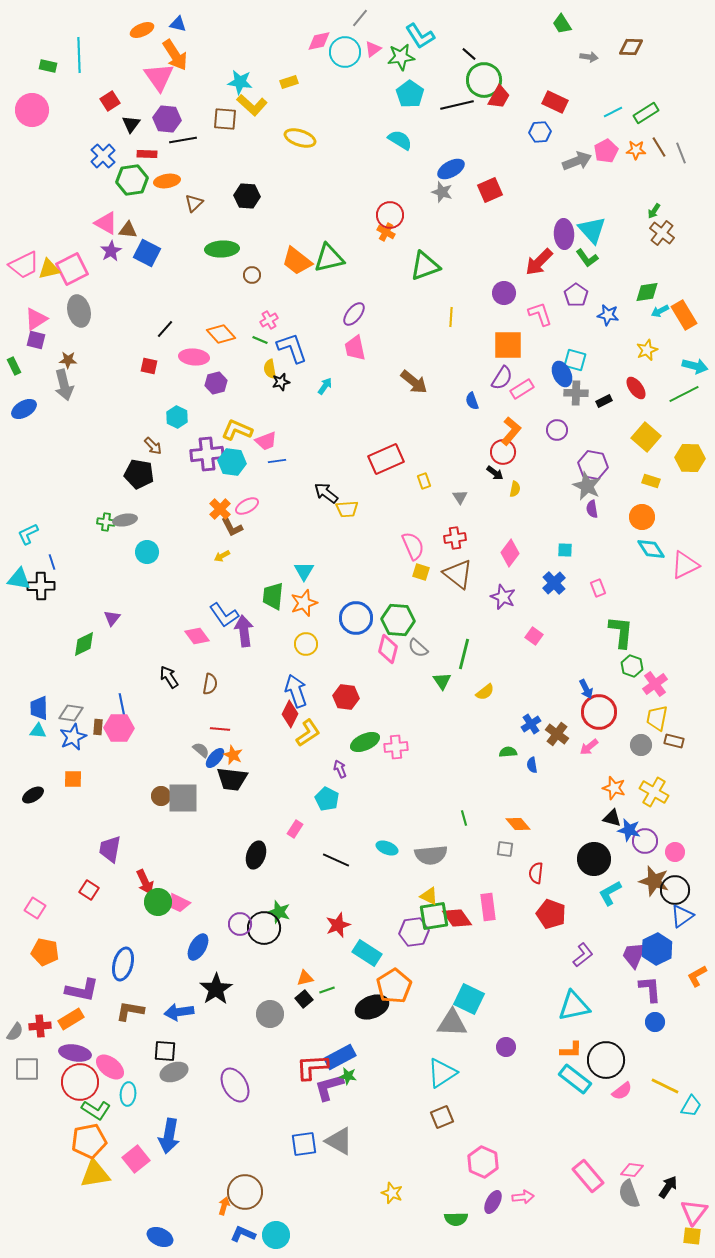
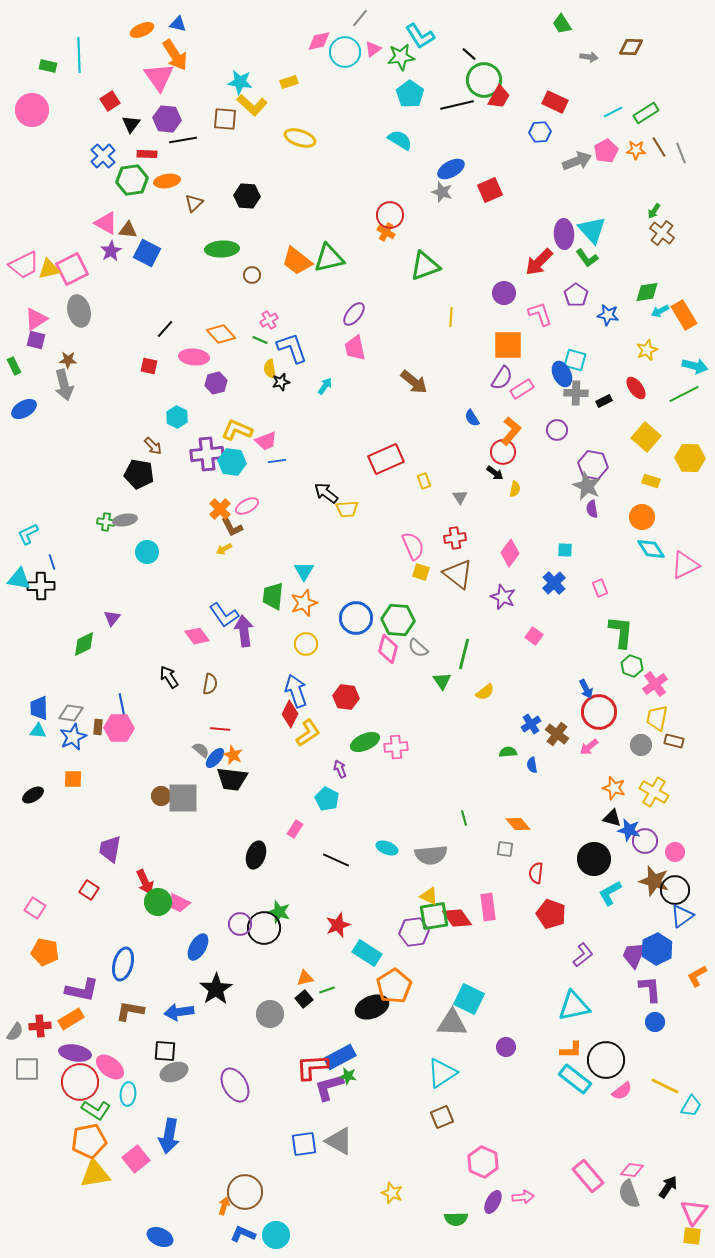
blue semicircle at (472, 401): moved 17 px down; rotated 12 degrees counterclockwise
yellow arrow at (222, 556): moved 2 px right, 7 px up
pink rectangle at (598, 588): moved 2 px right
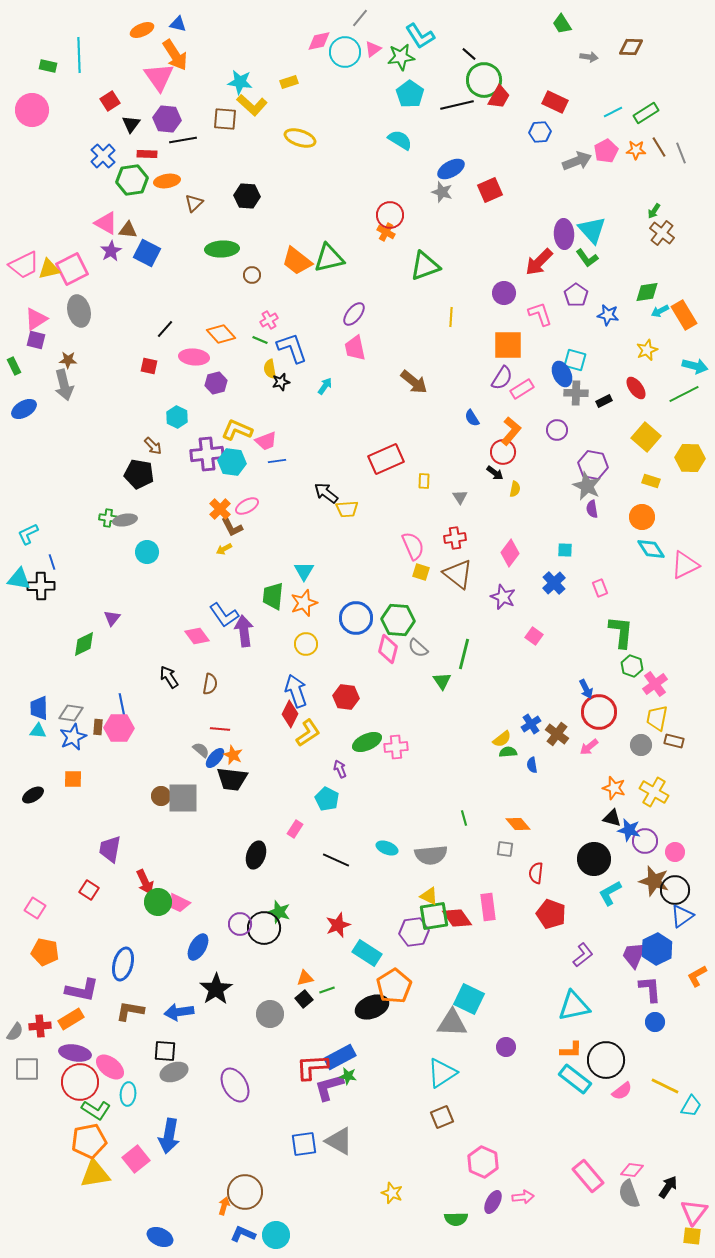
yellow rectangle at (424, 481): rotated 21 degrees clockwise
green cross at (106, 522): moved 2 px right, 4 px up
yellow semicircle at (485, 692): moved 17 px right, 47 px down
green ellipse at (365, 742): moved 2 px right
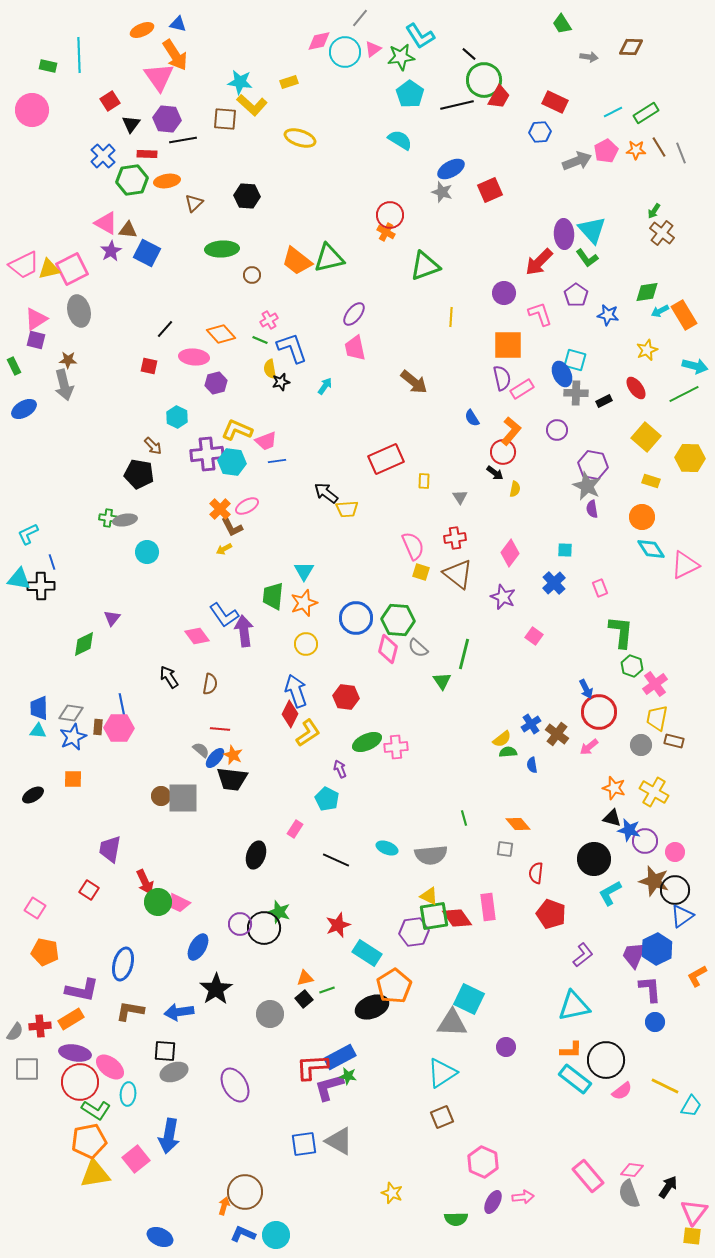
purple semicircle at (502, 378): rotated 45 degrees counterclockwise
